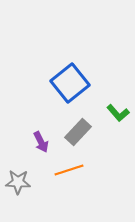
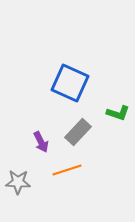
blue square: rotated 27 degrees counterclockwise
green L-shape: rotated 30 degrees counterclockwise
orange line: moved 2 px left
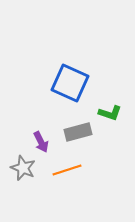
green L-shape: moved 8 px left
gray rectangle: rotated 32 degrees clockwise
gray star: moved 5 px right, 14 px up; rotated 20 degrees clockwise
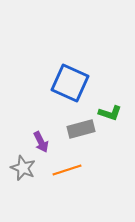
gray rectangle: moved 3 px right, 3 px up
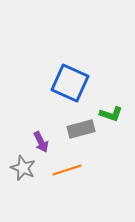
green L-shape: moved 1 px right, 1 px down
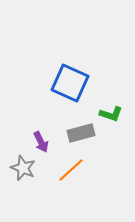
gray rectangle: moved 4 px down
orange line: moved 4 px right; rotated 24 degrees counterclockwise
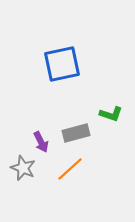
blue square: moved 8 px left, 19 px up; rotated 36 degrees counterclockwise
gray rectangle: moved 5 px left
orange line: moved 1 px left, 1 px up
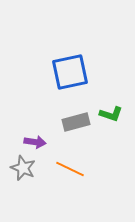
blue square: moved 8 px right, 8 px down
gray rectangle: moved 11 px up
purple arrow: moved 6 px left; rotated 55 degrees counterclockwise
orange line: rotated 68 degrees clockwise
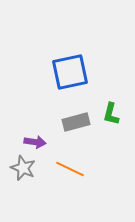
green L-shape: rotated 85 degrees clockwise
